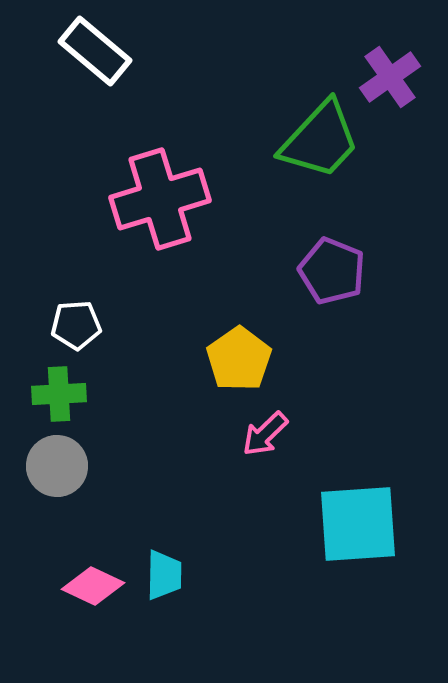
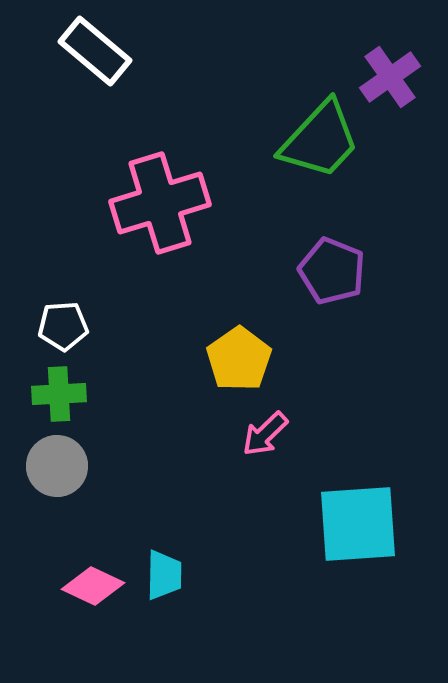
pink cross: moved 4 px down
white pentagon: moved 13 px left, 1 px down
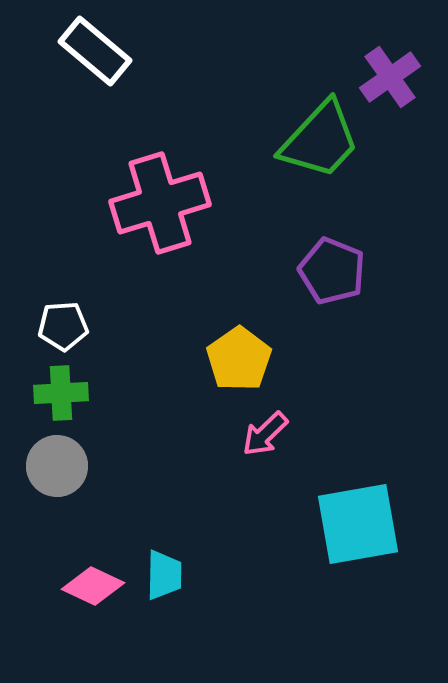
green cross: moved 2 px right, 1 px up
cyan square: rotated 6 degrees counterclockwise
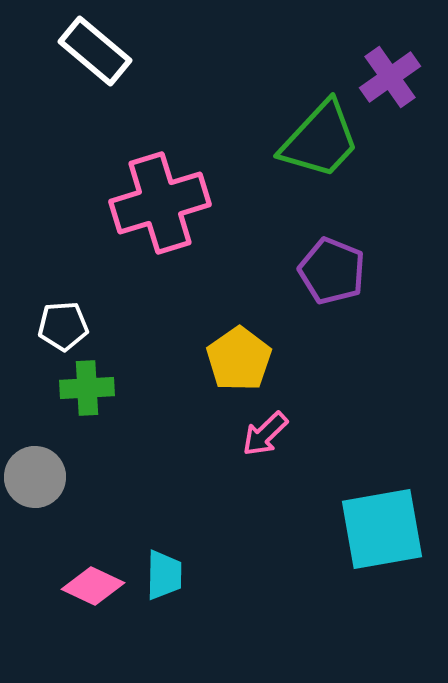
green cross: moved 26 px right, 5 px up
gray circle: moved 22 px left, 11 px down
cyan square: moved 24 px right, 5 px down
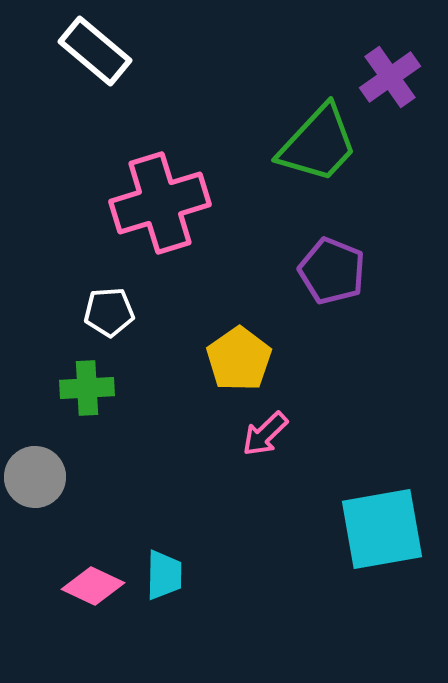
green trapezoid: moved 2 px left, 4 px down
white pentagon: moved 46 px right, 14 px up
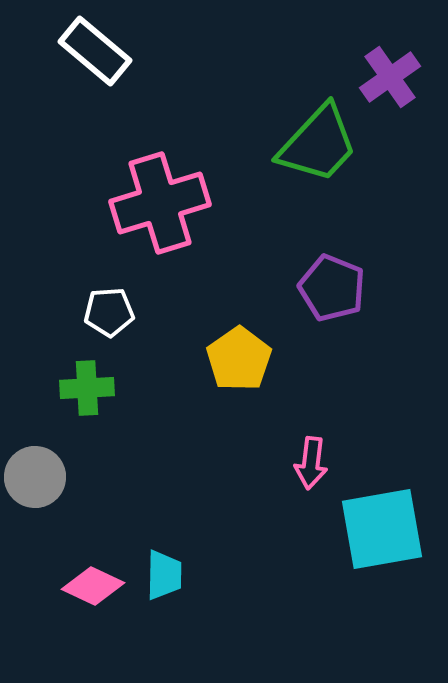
purple pentagon: moved 17 px down
pink arrow: moved 46 px right, 29 px down; rotated 39 degrees counterclockwise
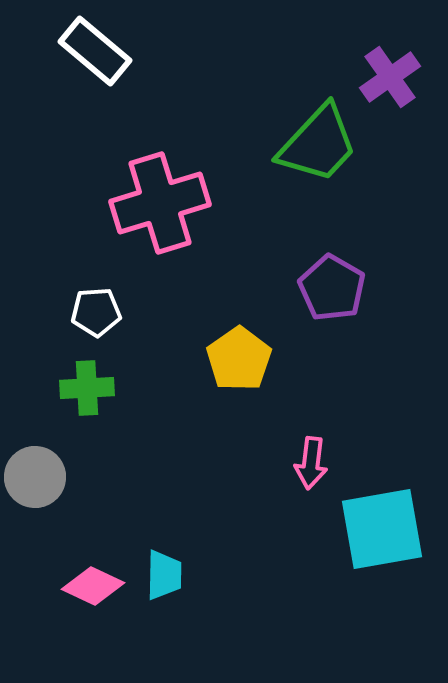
purple pentagon: rotated 8 degrees clockwise
white pentagon: moved 13 px left
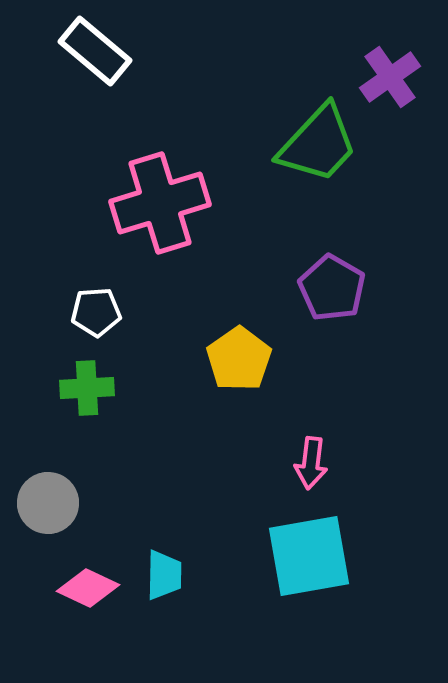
gray circle: moved 13 px right, 26 px down
cyan square: moved 73 px left, 27 px down
pink diamond: moved 5 px left, 2 px down
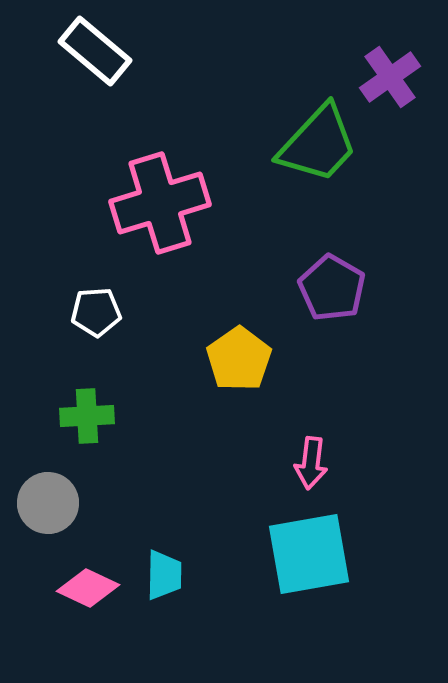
green cross: moved 28 px down
cyan square: moved 2 px up
